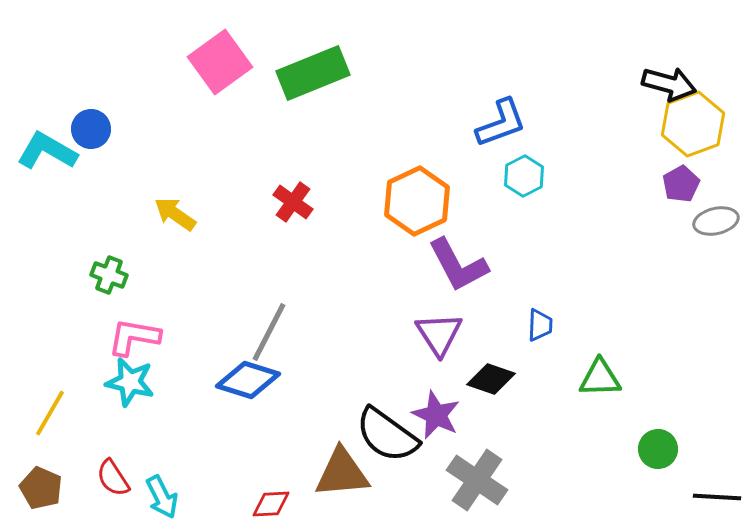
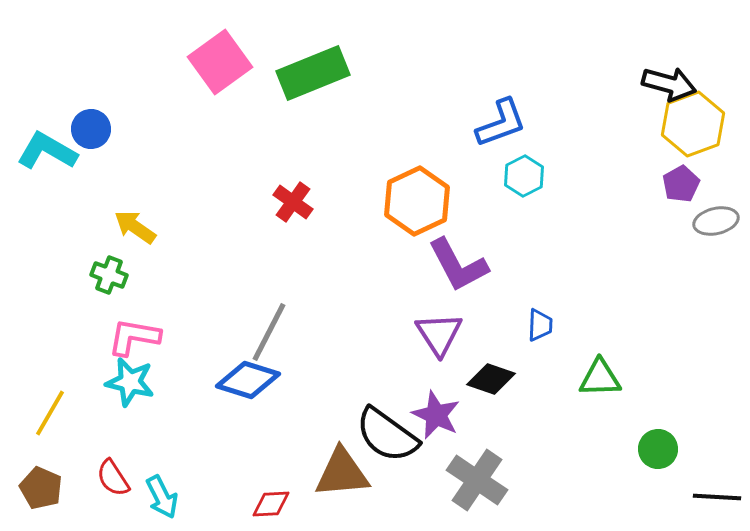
yellow arrow: moved 40 px left, 13 px down
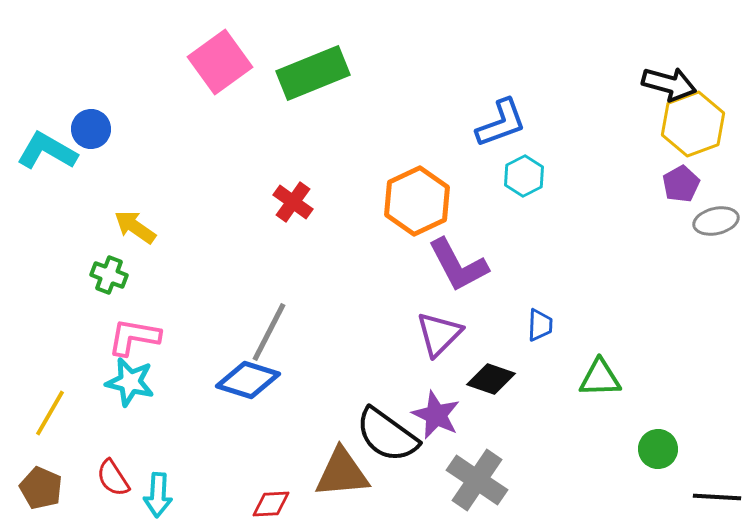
purple triangle: rotated 18 degrees clockwise
cyan arrow: moved 4 px left, 2 px up; rotated 30 degrees clockwise
